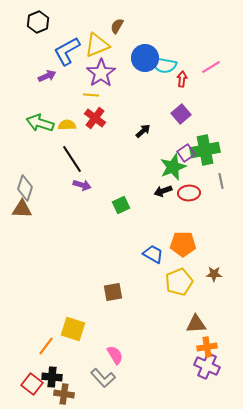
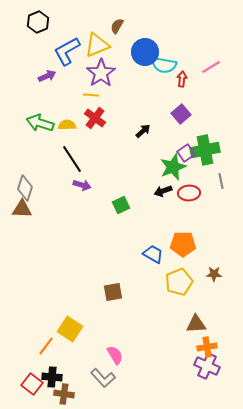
blue circle at (145, 58): moved 6 px up
yellow square at (73, 329): moved 3 px left; rotated 15 degrees clockwise
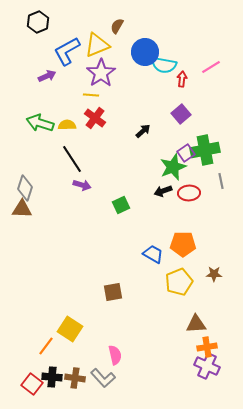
pink semicircle at (115, 355): rotated 18 degrees clockwise
brown cross at (64, 394): moved 11 px right, 16 px up
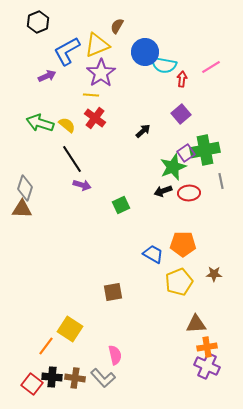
yellow semicircle at (67, 125): rotated 42 degrees clockwise
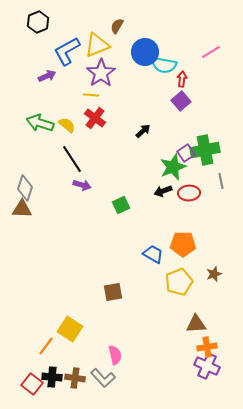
pink line at (211, 67): moved 15 px up
purple square at (181, 114): moved 13 px up
brown star at (214, 274): rotated 21 degrees counterclockwise
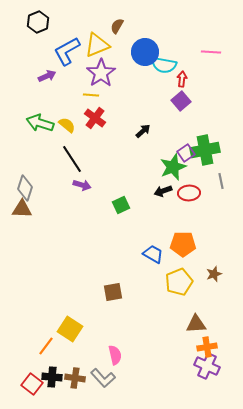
pink line at (211, 52): rotated 36 degrees clockwise
